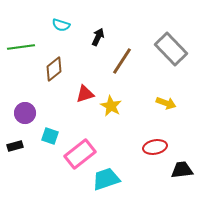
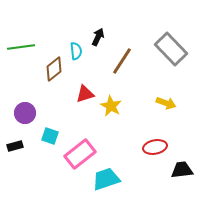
cyan semicircle: moved 15 px right, 26 px down; rotated 114 degrees counterclockwise
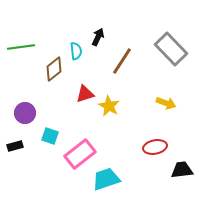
yellow star: moved 2 px left
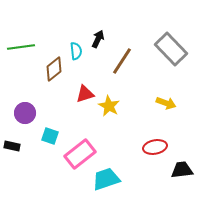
black arrow: moved 2 px down
black rectangle: moved 3 px left; rotated 28 degrees clockwise
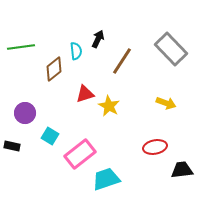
cyan square: rotated 12 degrees clockwise
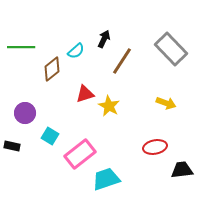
black arrow: moved 6 px right
green line: rotated 8 degrees clockwise
cyan semicircle: rotated 54 degrees clockwise
brown diamond: moved 2 px left
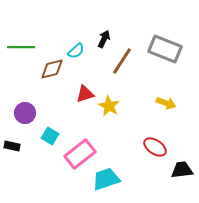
gray rectangle: moved 6 px left; rotated 24 degrees counterclockwise
brown diamond: rotated 25 degrees clockwise
red ellipse: rotated 45 degrees clockwise
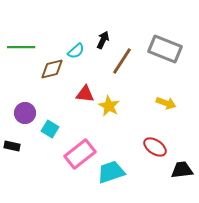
black arrow: moved 1 px left, 1 px down
red triangle: rotated 24 degrees clockwise
cyan square: moved 7 px up
cyan trapezoid: moved 5 px right, 7 px up
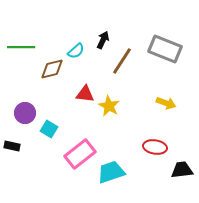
cyan square: moved 1 px left
red ellipse: rotated 25 degrees counterclockwise
